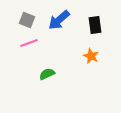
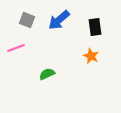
black rectangle: moved 2 px down
pink line: moved 13 px left, 5 px down
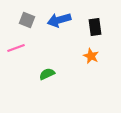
blue arrow: rotated 25 degrees clockwise
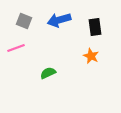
gray square: moved 3 px left, 1 px down
green semicircle: moved 1 px right, 1 px up
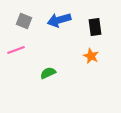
pink line: moved 2 px down
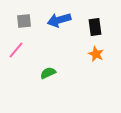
gray square: rotated 28 degrees counterclockwise
pink line: rotated 30 degrees counterclockwise
orange star: moved 5 px right, 2 px up
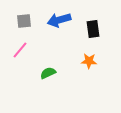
black rectangle: moved 2 px left, 2 px down
pink line: moved 4 px right
orange star: moved 7 px left, 7 px down; rotated 21 degrees counterclockwise
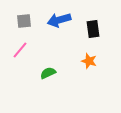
orange star: rotated 14 degrees clockwise
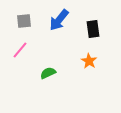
blue arrow: rotated 35 degrees counterclockwise
orange star: rotated 14 degrees clockwise
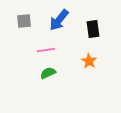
pink line: moved 26 px right; rotated 42 degrees clockwise
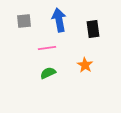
blue arrow: rotated 130 degrees clockwise
pink line: moved 1 px right, 2 px up
orange star: moved 4 px left, 4 px down
